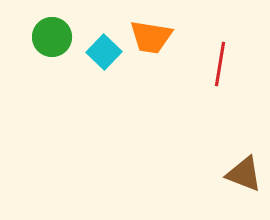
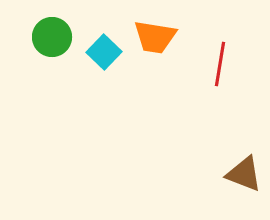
orange trapezoid: moved 4 px right
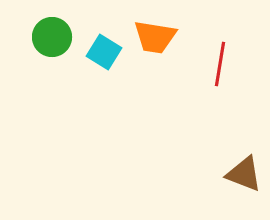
cyan square: rotated 12 degrees counterclockwise
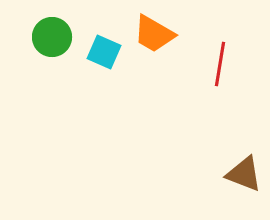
orange trapezoid: moved 1 px left, 3 px up; rotated 21 degrees clockwise
cyan square: rotated 8 degrees counterclockwise
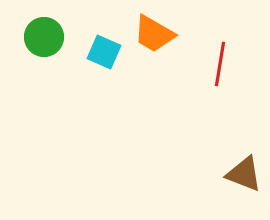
green circle: moved 8 px left
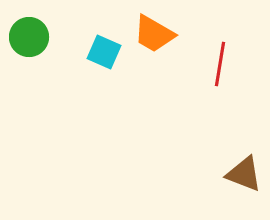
green circle: moved 15 px left
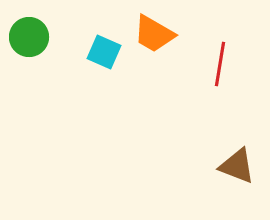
brown triangle: moved 7 px left, 8 px up
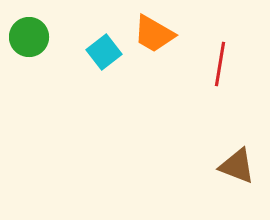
cyan square: rotated 28 degrees clockwise
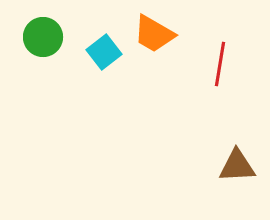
green circle: moved 14 px right
brown triangle: rotated 24 degrees counterclockwise
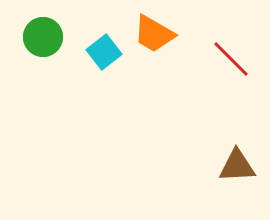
red line: moved 11 px right, 5 px up; rotated 54 degrees counterclockwise
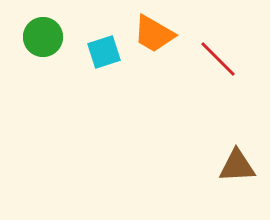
cyan square: rotated 20 degrees clockwise
red line: moved 13 px left
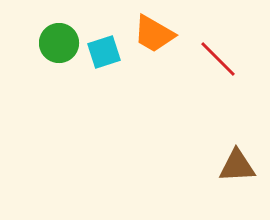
green circle: moved 16 px right, 6 px down
